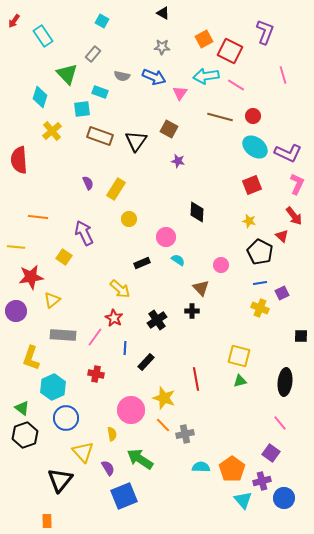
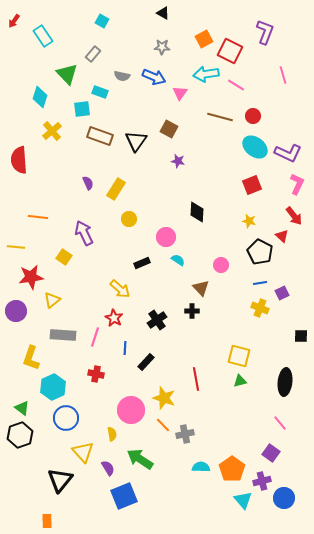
cyan arrow at (206, 76): moved 2 px up
pink line at (95, 337): rotated 18 degrees counterclockwise
black hexagon at (25, 435): moved 5 px left
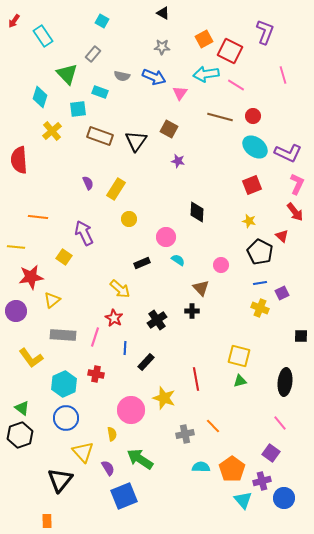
cyan square at (82, 109): moved 4 px left
red arrow at (294, 216): moved 1 px right, 4 px up
yellow L-shape at (31, 358): rotated 55 degrees counterclockwise
cyan hexagon at (53, 387): moved 11 px right, 3 px up
orange line at (163, 425): moved 50 px right, 1 px down
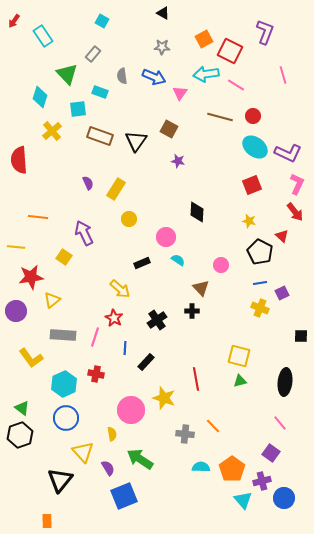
gray semicircle at (122, 76): rotated 70 degrees clockwise
gray cross at (185, 434): rotated 18 degrees clockwise
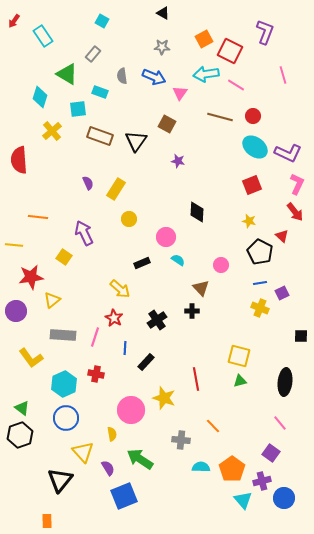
green triangle at (67, 74): rotated 15 degrees counterclockwise
brown square at (169, 129): moved 2 px left, 5 px up
yellow line at (16, 247): moved 2 px left, 2 px up
gray cross at (185, 434): moved 4 px left, 6 px down
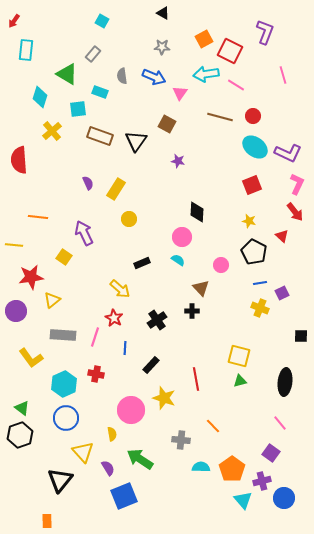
cyan rectangle at (43, 36): moved 17 px left, 14 px down; rotated 40 degrees clockwise
pink circle at (166, 237): moved 16 px right
black pentagon at (260, 252): moved 6 px left
black rectangle at (146, 362): moved 5 px right, 3 px down
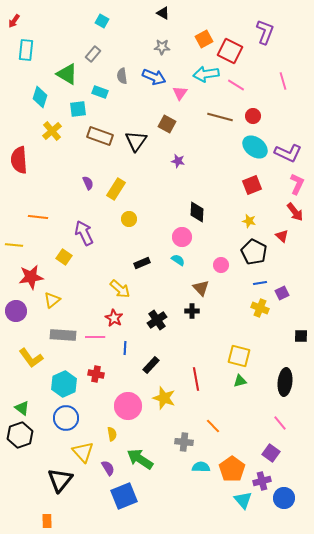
pink line at (283, 75): moved 6 px down
pink line at (95, 337): rotated 72 degrees clockwise
pink circle at (131, 410): moved 3 px left, 4 px up
gray cross at (181, 440): moved 3 px right, 2 px down
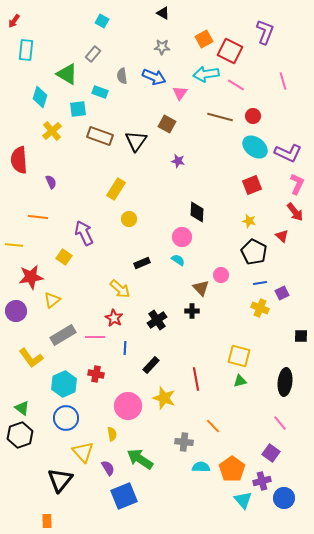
purple semicircle at (88, 183): moved 37 px left, 1 px up
pink circle at (221, 265): moved 10 px down
gray rectangle at (63, 335): rotated 35 degrees counterclockwise
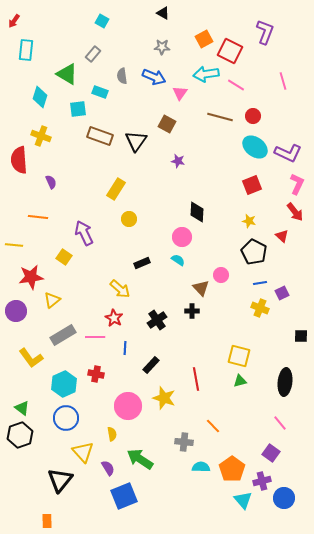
yellow cross at (52, 131): moved 11 px left, 5 px down; rotated 30 degrees counterclockwise
